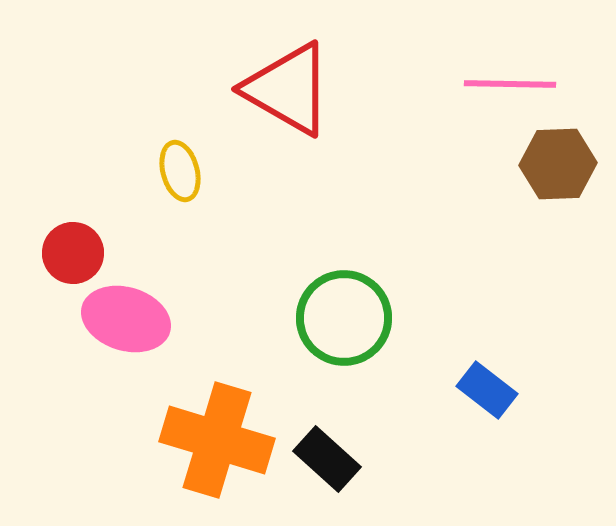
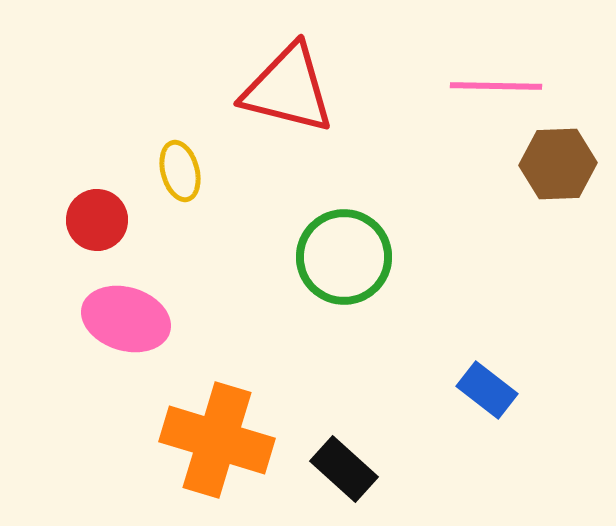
pink line: moved 14 px left, 2 px down
red triangle: rotated 16 degrees counterclockwise
red circle: moved 24 px right, 33 px up
green circle: moved 61 px up
black rectangle: moved 17 px right, 10 px down
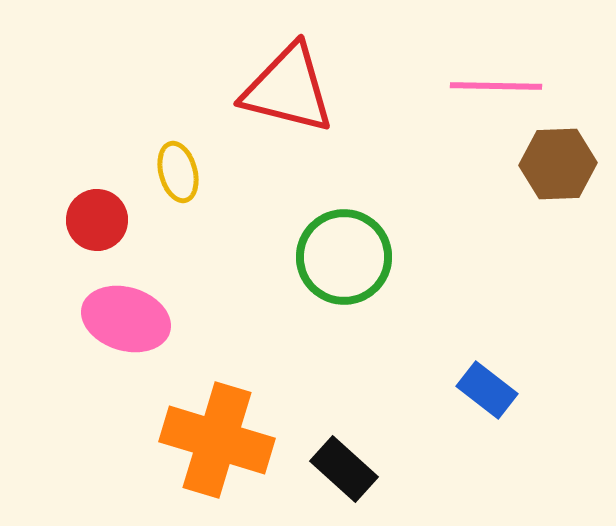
yellow ellipse: moved 2 px left, 1 px down
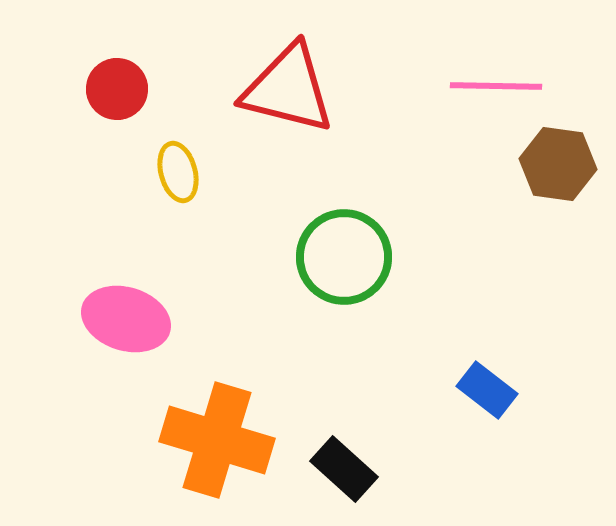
brown hexagon: rotated 10 degrees clockwise
red circle: moved 20 px right, 131 px up
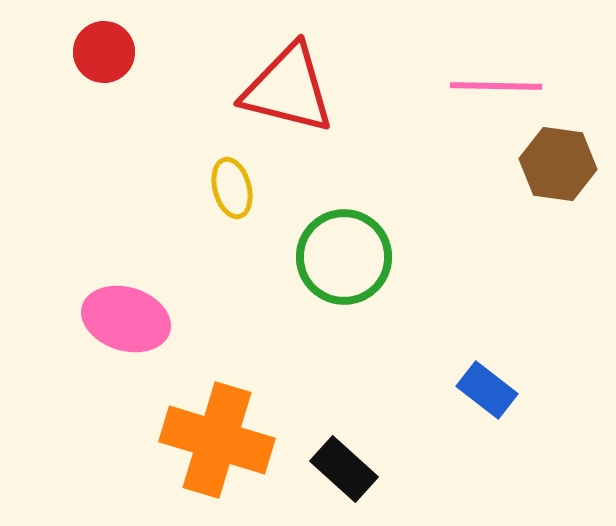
red circle: moved 13 px left, 37 px up
yellow ellipse: moved 54 px right, 16 px down
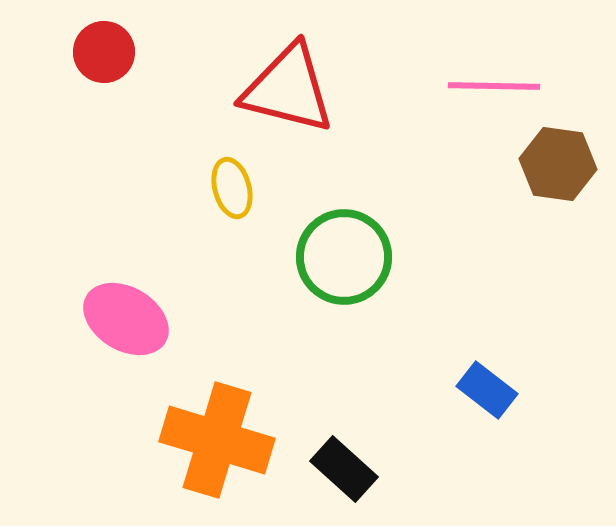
pink line: moved 2 px left
pink ellipse: rotated 14 degrees clockwise
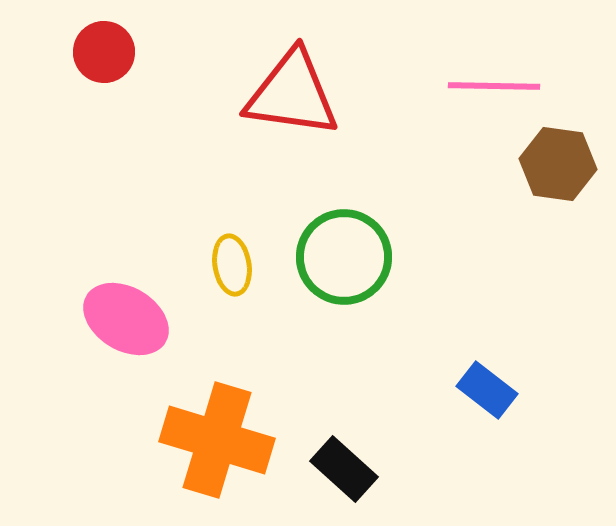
red triangle: moved 4 px right, 5 px down; rotated 6 degrees counterclockwise
yellow ellipse: moved 77 px down; rotated 6 degrees clockwise
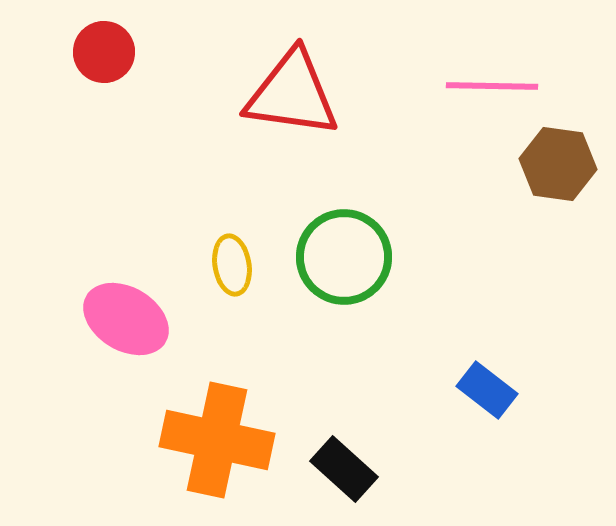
pink line: moved 2 px left
orange cross: rotated 5 degrees counterclockwise
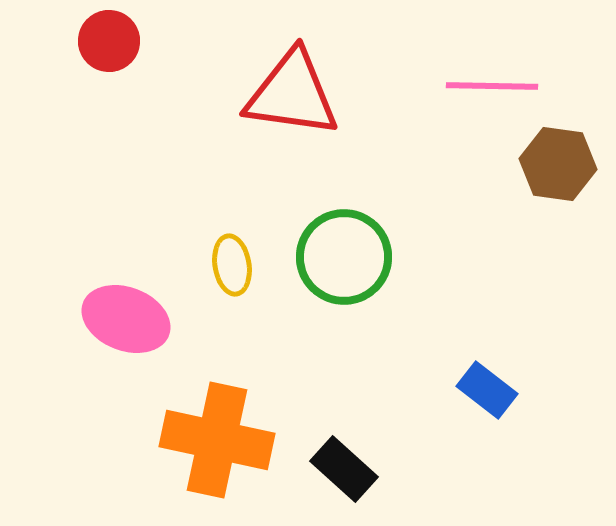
red circle: moved 5 px right, 11 px up
pink ellipse: rotated 10 degrees counterclockwise
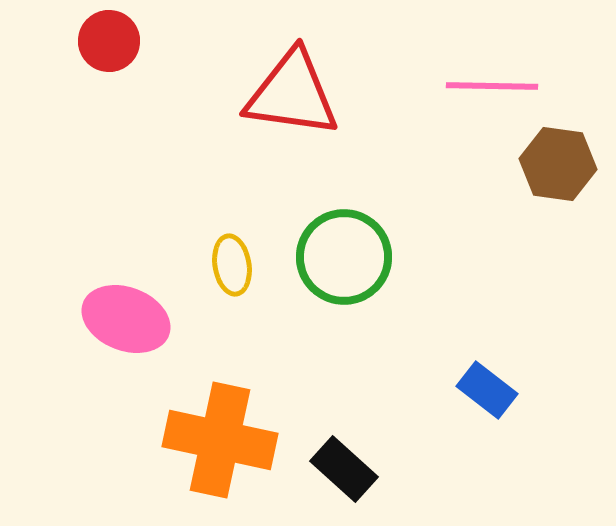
orange cross: moved 3 px right
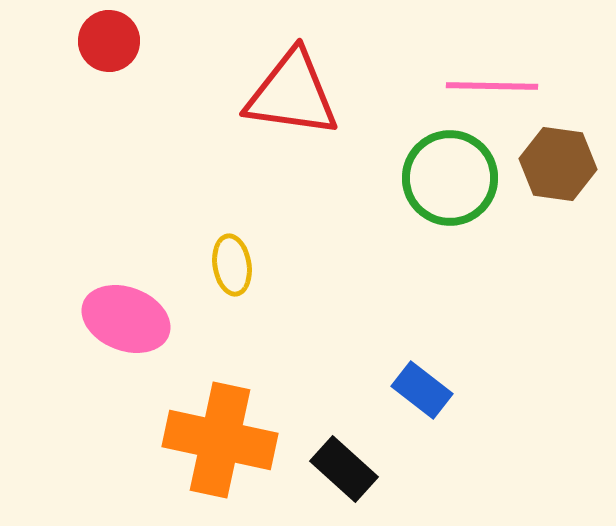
green circle: moved 106 px right, 79 px up
blue rectangle: moved 65 px left
